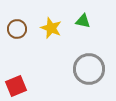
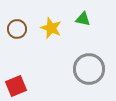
green triangle: moved 2 px up
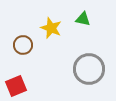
brown circle: moved 6 px right, 16 px down
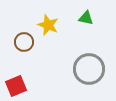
green triangle: moved 3 px right, 1 px up
yellow star: moved 3 px left, 3 px up
brown circle: moved 1 px right, 3 px up
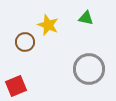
brown circle: moved 1 px right
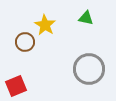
yellow star: moved 3 px left; rotated 10 degrees clockwise
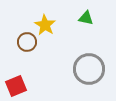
brown circle: moved 2 px right
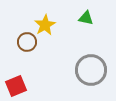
yellow star: rotated 10 degrees clockwise
gray circle: moved 2 px right, 1 px down
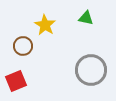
yellow star: rotated 10 degrees counterclockwise
brown circle: moved 4 px left, 4 px down
red square: moved 5 px up
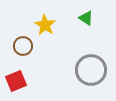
green triangle: rotated 21 degrees clockwise
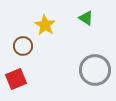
gray circle: moved 4 px right
red square: moved 2 px up
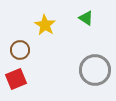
brown circle: moved 3 px left, 4 px down
